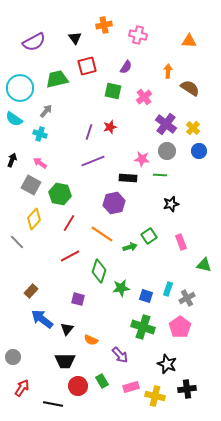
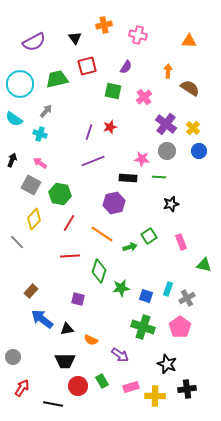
cyan circle at (20, 88): moved 4 px up
green line at (160, 175): moved 1 px left, 2 px down
red line at (70, 256): rotated 24 degrees clockwise
black triangle at (67, 329): rotated 40 degrees clockwise
purple arrow at (120, 355): rotated 12 degrees counterclockwise
yellow cross at (155, 396): rotated 12 degrees counterclockwise
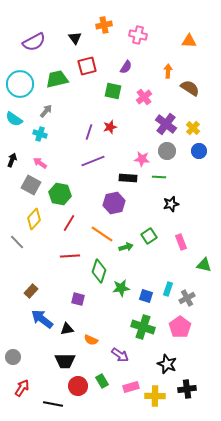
green arrow at (130, 247): moved 4 px left
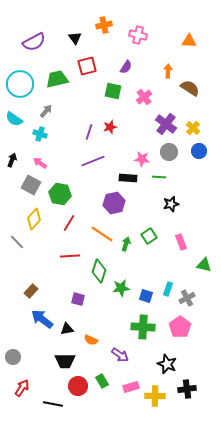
gray circle at (167, 151): moved 2 px right, 1 px down
green arrow at (126, 247): moved 3 px up; rotated 56 degrees counterclockwise
green cross at (143, 327): rotated 15 degrees counterclockwise
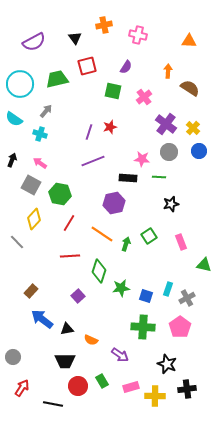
purple square at (78, 299): moved 3 px up; rotated 32 degrees clockwise
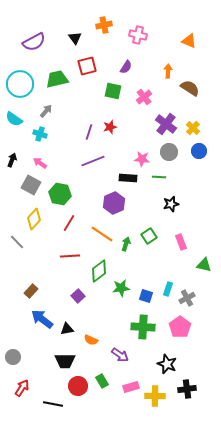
orange triangle at (189, 41): rotated 21 degrees clockwise
purple hexagon at (114, 203): rotated 10 degrees counterclockwise
green diamond at (99, 271): rotated 35 degrees clockwise
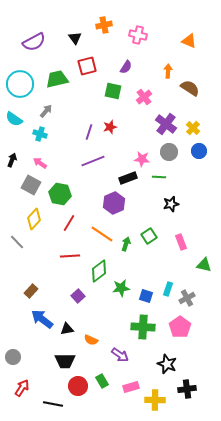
black rectangle at (128, 178): rotated 24 degrees counterclockwise
yellow cross at (155, 396): moved 4 px down
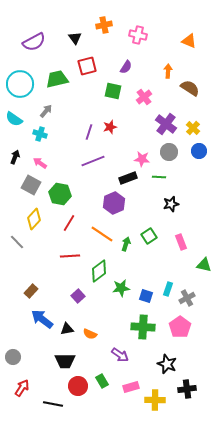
black arrow at (12, 160): moved 3 px right, 3 px up
orange semicircle at (91, 340): moved 1 px left, 6 px up
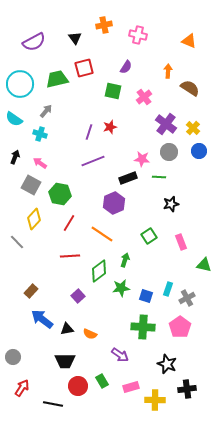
red square at (87, 66): moved 3 px left, 2 px down
green arrow at (126, 244): moved 1 px left, 16 px down
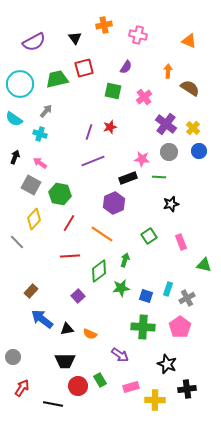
green rectangle at (102, 381): moved 2 px left, 1 px up
